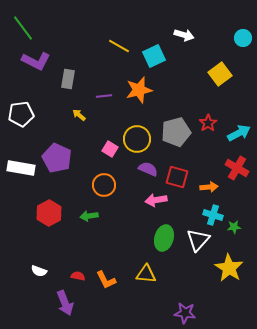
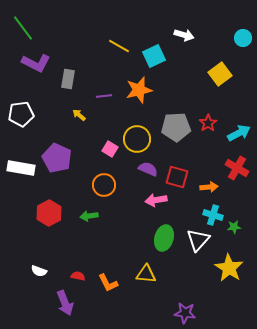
purple L-shape: moved 2 px down
gray pentagon: moved 5 px up; rotated 12 degrees clockwise
orange L-shape: moved 2 px right, 3 px down
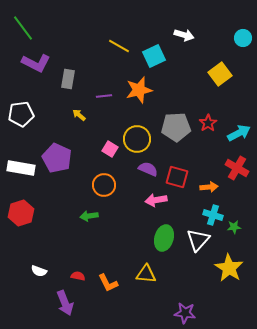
red hexagon: moved 28 px left; rotated 10 degrees clockwise
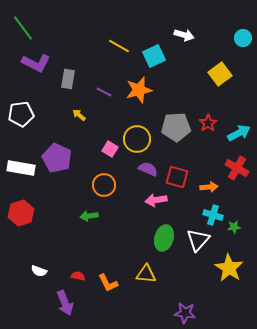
purple line: moved 4 px up; rotated 35 degrees clockwise
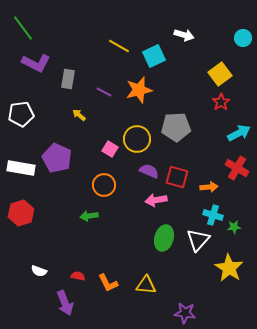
red star: moved 13 px right, 21 px up
purple semicircle: moved 1 px right, 2 px down
yellow triangle: moved 11 px down
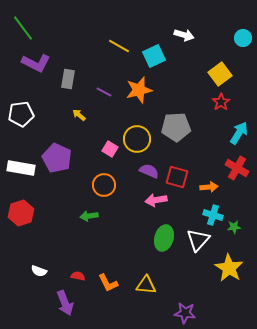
cyan arrow: rotated 30 degrees counterclockwise
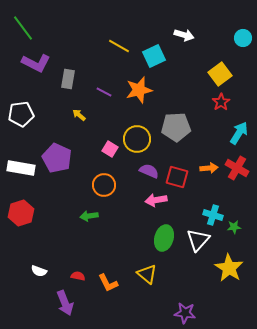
orange arrow: moved 19 px up
yellow triangle: moved 1 px right, 11 px up; rotated 35 degrees clockwise
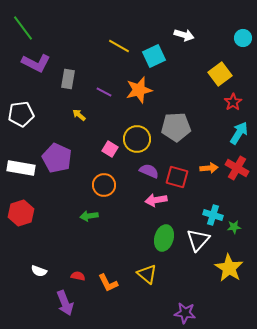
red star: moved 12 px right
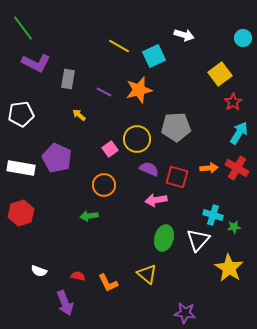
pink square: rotated 21 degrees clockwise
purple semicircle: moved 2 px up
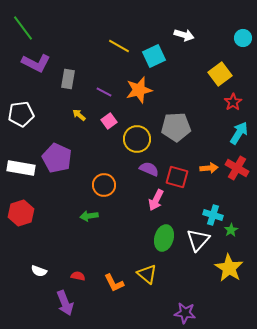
pink square: moved 1 px left, 28 px up
pink arrow: rotated 55 degrees counterclockwise
green star: moved 3 px left, 3 px down; rotated 24 degrees counterclockwise
orange L-shape: moved 6 px right
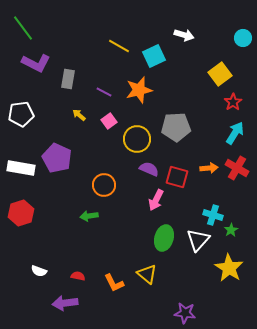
cyan arrow: moved 4 px left
purple arrow: rotated 105 degrees clockwise
